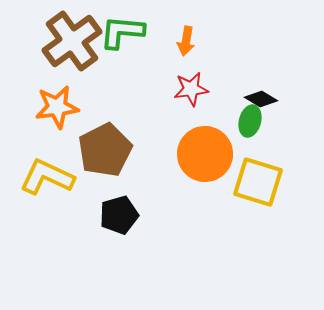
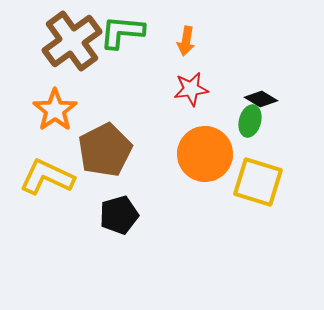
orange star: moved 2 px left, 3 px down; rotated 27 degrees counterclockwise
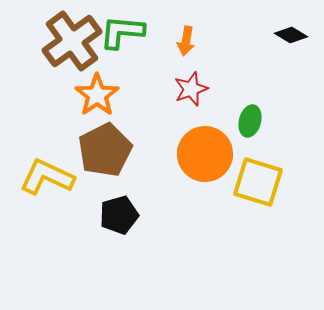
red star: rotated 12 degrees counterclockwise
black diamond: moved 30 px right, 64 px up
orange star: moved 42 px right, 15 px up
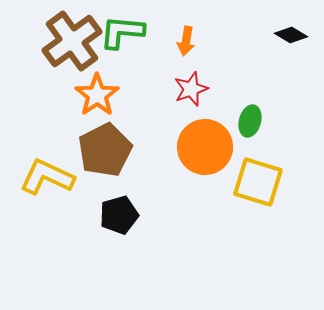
orange circle: moved 7 px up
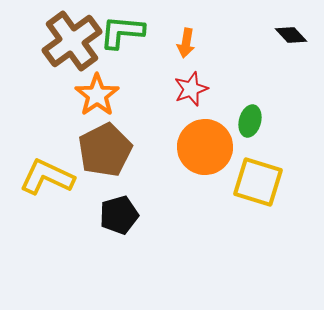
black diamond: rotated 16 degrees clockwise
orange arrow: moved 2 px down
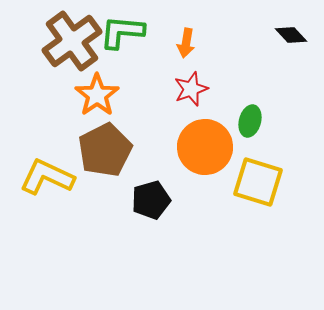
black pentagon: moved 32 px right, 15 px up
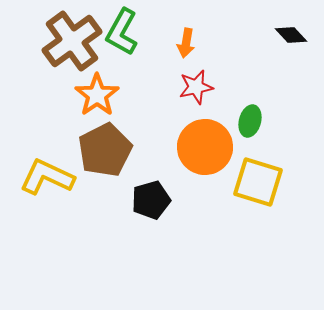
green L-shape: rotated 66 degrees counterclockwise
red star: moved 5 px right, 2 px up; rotated 8 degrees clockwise
